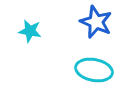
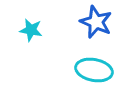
cyan star: moved 1 px right, 1 px up
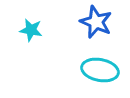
cyan ellipse: moved 6 px right
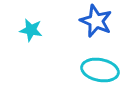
blue star: moved 1 px up
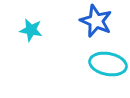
cyan ellipse: moved 8 px right, 6 px up
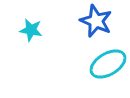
cyan ellipse: rotated 42 degrees counterclockwise
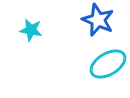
blue star: moved 2 px right, 1 px up
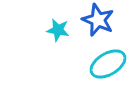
cyan star: moved 27 px right
